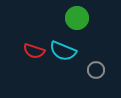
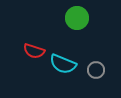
cyan semicircle: moved 13 px down
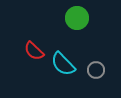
red semicircle: rotated 25 degrees clockwise
cyan semicircle: rotated 24 degrees clockwise
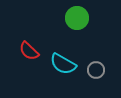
red semicircle: moved 5 px left
cyan semicircle: rotated 16 degrees counterclockwise
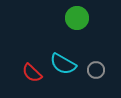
red semicircle: moved 3 px right, 22 px down
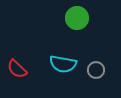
cyan semicircle: rotated 20 degrees counterclockwise
red semicircle: moved 15 px left, 4 px up
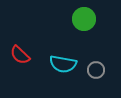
green circle: moved 7 px right, 1 px down
red semicircle: moved 3 px right, 14 px up
